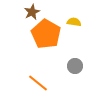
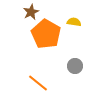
brown star: moved 1 px left
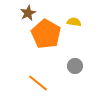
brown star: moved 3 px left, 1 px down
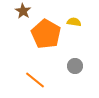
brown star: moved 5 px left, 2 px up; rotated 14 degrees counterclockwise
orange line: moved 3 px left, 3 px up
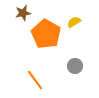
brown star: moved 2 px down; rotated 28 degrees clockwise
yellow semicircle: rotated 40 degrees counterclockwise
orange line: rotated 15 degrees clockwise
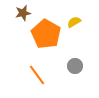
orange line: moved 2 px right, 5 px up
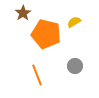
brown star: rotated 21 degrees counterclockwise
orange pentagon: rotated 16 degrees counterclockwise
orange line: rotated 15 degrees clockwise
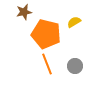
brown star: moved 1 px right, 1 px up; rotated 21 degrees clockwise
orange line: moved 10 px right, 11 px up
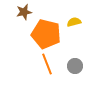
yellow semicircle: rotated 16 degrees clockwise
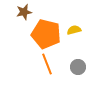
yellow semicircle: moved 8 px down
gray circle: moved 3 px right, 1 px down
